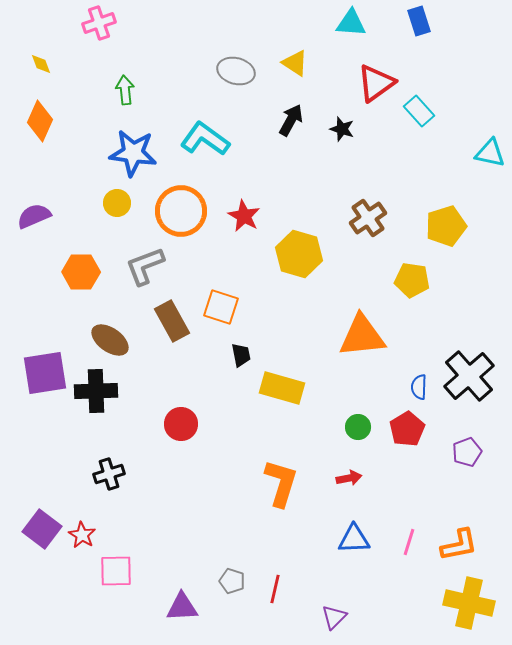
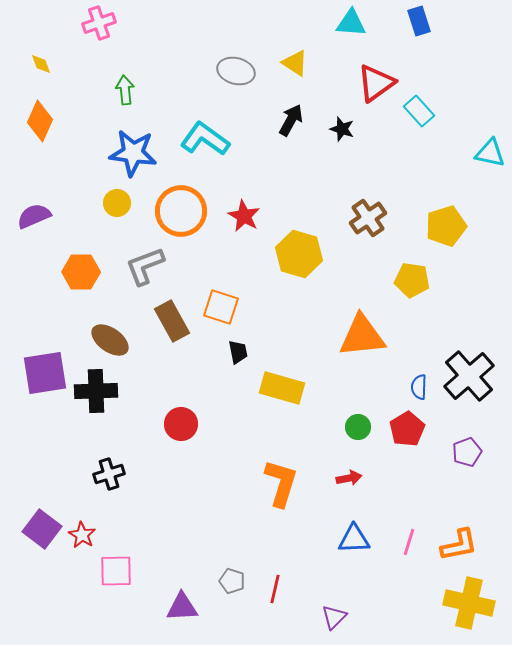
black trapezoid at (241, 355): moved 3 px left, 3 px up
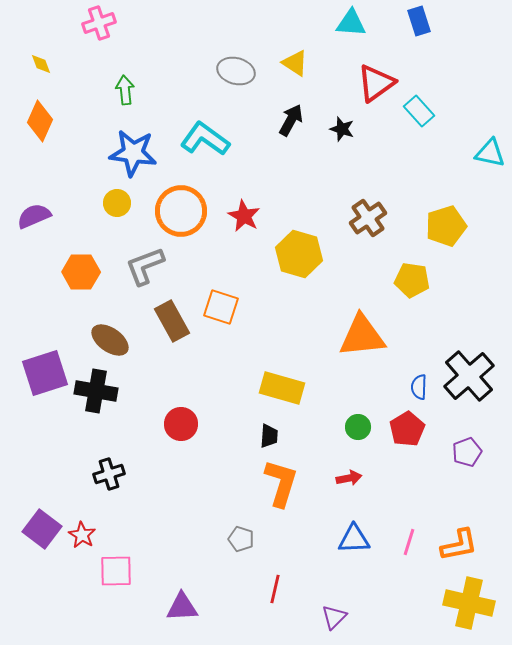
black trapezoid at (238, 352): moved 31 px right, 84 px down; rotated 15 degrees clockwise
purple square at (45, 373): rotated 9 degrees counterclockwise
black cross at (96, 391): rotated 12 degrees clockwise
gray pentagon at (232, 581): moved 9 px right, 42 px up
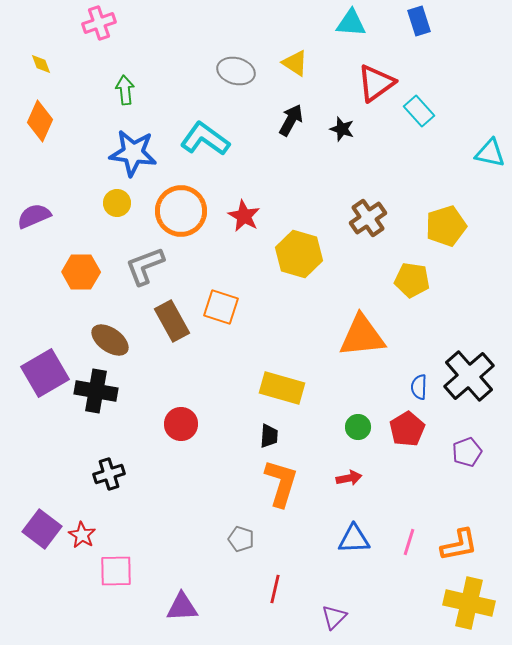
purple square at (45, 373): rotated 12 degrees counterclockwise
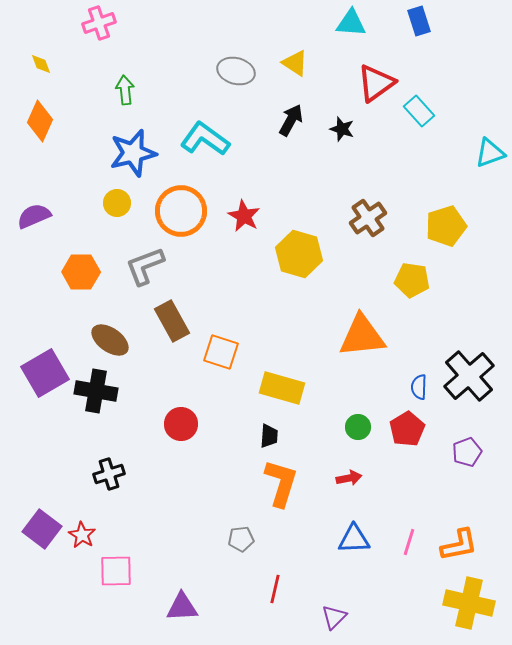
blue star at (133, 153): rotated 21 degrees counterclockwise
cyan triangle at (490, 153): rotated 32 degrees counterclockwise
orange square at (221, 307): moved 45 px down
gray pentagon at (241, 539): rotated 25 degrees counterclockwise
